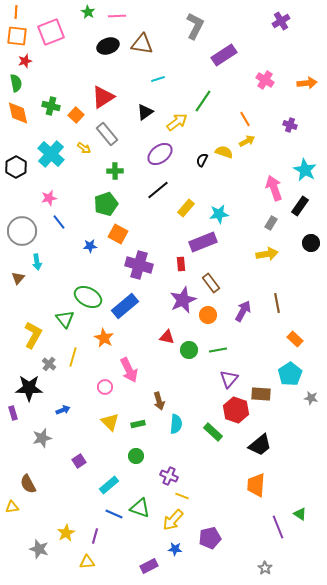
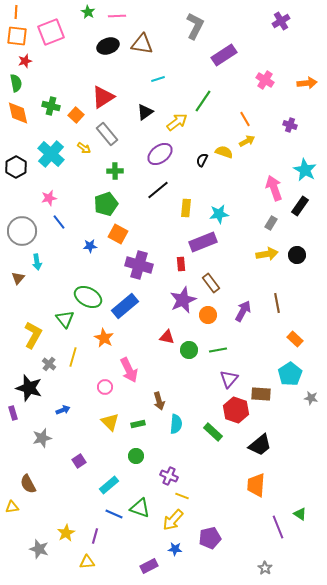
yellow rectangle at (186, 208): rotated 36 degrees counterclockwise
black circle at (311, 243): moved 14 px left, 12 px down
black star at (29, 388): rotated 16 degrees clockwise
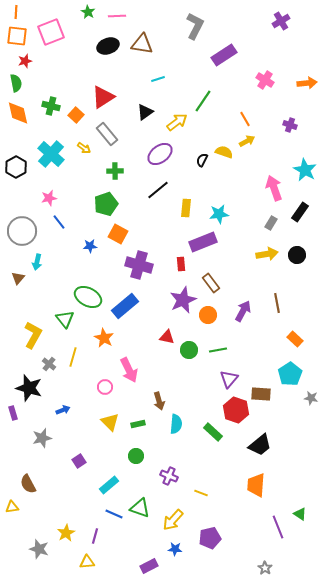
black rectangle at (300, 206): moved 6 px down
cyan arrow at (37, 262): rotated 21 degrees clockwise
yellow line at (182, 496): moved 19 px right, 3 px up
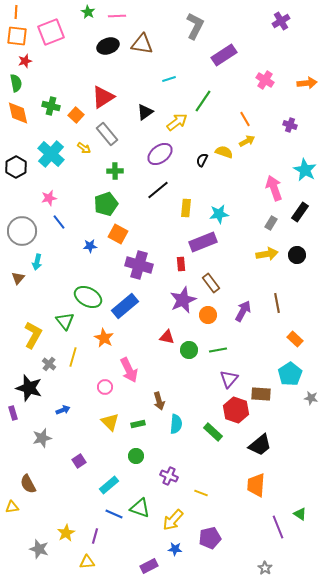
cyan line at (158, 79): moved 11 px right
green triangle at (65, 319): moved 2 px down
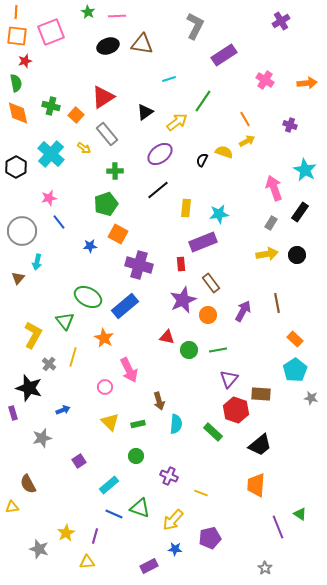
cyan pentagon at (290, 374): moved 5 px right, 4 px up
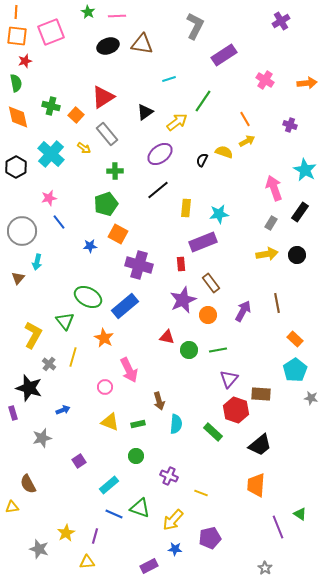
orange diamond at (18, 113): moved 4 px down
yellow triangle at (110, 422): rotated 24 degrees counterclockwise
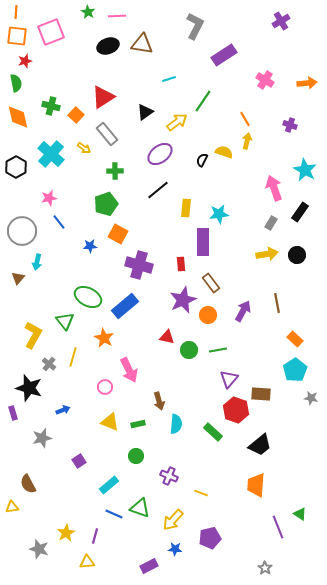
yellow arrow at (247, 141): rotated 49 degrees counterclockwise
purple rectangle at (203, 242): rotated 68 degrees counterclockwise
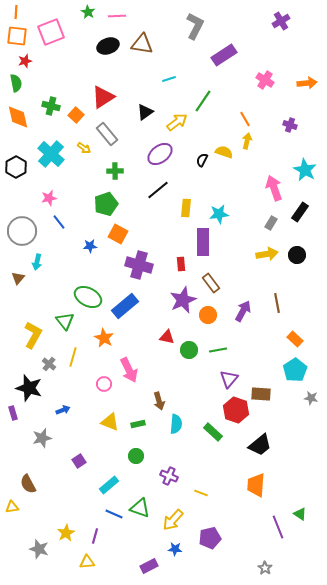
pink circle at (105, 387): moved 1 px left, 3 px up
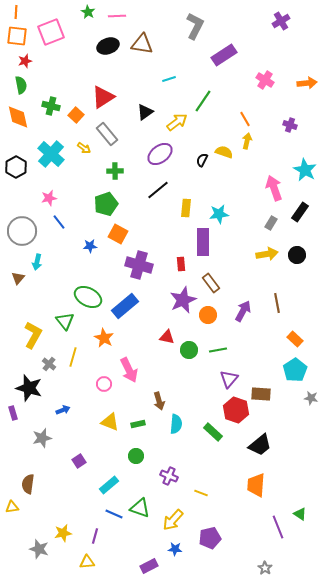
green semicircle at (16, 83): moved 5 px right, 2 px down
brown semicircle at (28, 484): rotated 36 degrees clockwise
yellow star at (66, 533): moved 3 px left; rotated 18 degrees clockwise
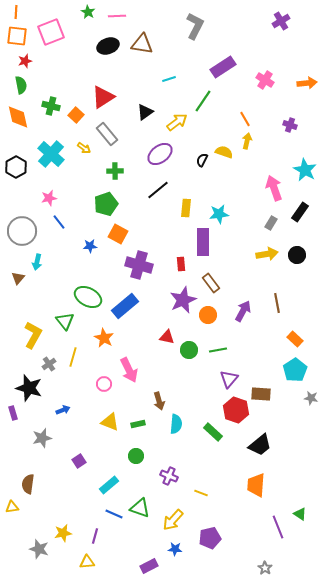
purple rectangle at (224, 55): moved 1 px left, 12 px down
gray cross at (49, 364): rotated 16 degrees clockwise
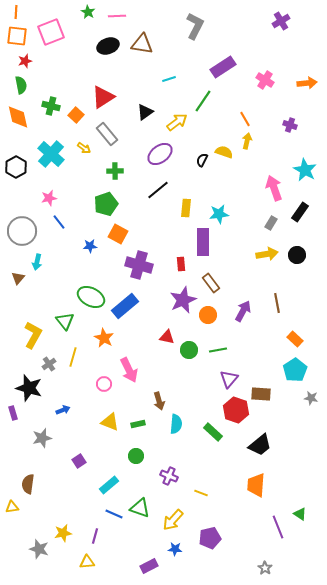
green ellipse at (88, 297): moved 3 px right
